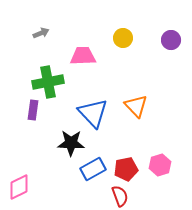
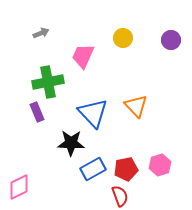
pink trapezoid: rotated 64 degrees counterclockwise
purple rectangle: moved 4 px right, 2 px down; rotated 30 degrees counterclockwise
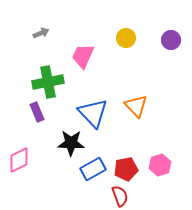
yellow circle: moved 3 px right
pink diamond: moved 27 px up
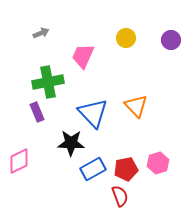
pink diamond: moved 1 px down
pink hexagon: moved 2 px left, 2 px up
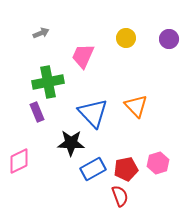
purple circle: moved 2 px left, 1 px up
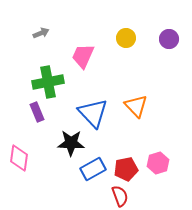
pink diamond: moved 3 px up; rotated 56 degrees counterclockwise
